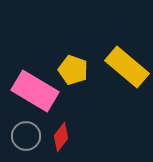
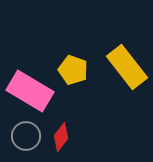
yellow rectangle: rotated 12 degrees clockwise
pink rectangle: moved 5 px left
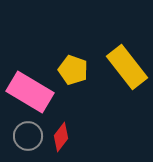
pink rectangle: moved 1 px down
gray circle: moved 2 px right
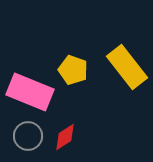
pink rectangle: rotated 9 degrees counterclockwise
red diamond: moved 4 px right; rotated 20 degrees clockwise
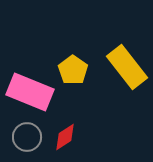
yellow pentagon: rotated 16 degrees clockwise
gray circle: moved 1 px left, 1 px down
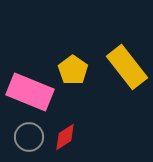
gray circle: moved 2 px right
